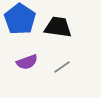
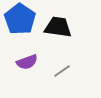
gray line: moved 4 px down
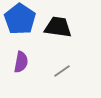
purple semicircle: moved 6 px left; rotated 60 degrees counterclockwise
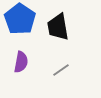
black trapezoid: rotated 108 degrees counterclockwise
gray line: moved 1 px left, 1 px up
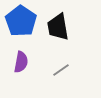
blue pentagon: moved 1 px right, 2 px down
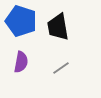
blue pentagon: rotated 16 degrees counterclockwise
gray line: moved 2 px up
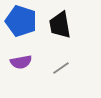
black trapezoid: moved 2 px right, 2 px up
purple semicircle: rotated 70 degrees clockwise
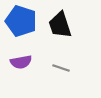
black trapezoid: rotated 8 degrees counterclockwise
gray line: rotated 54 degrees clockwise
